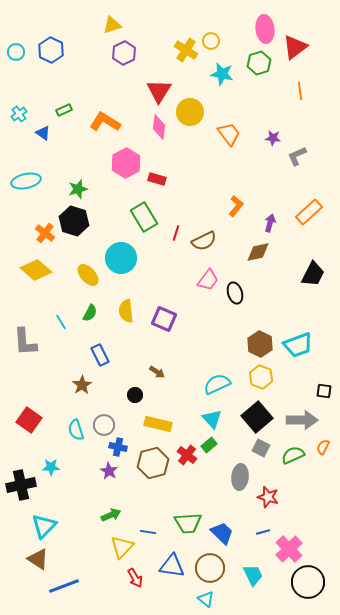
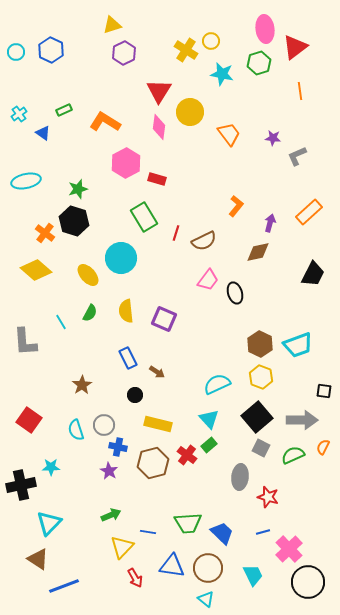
blue rectangle at (100, 355): moved 28 px right, 3 px down
cyan triangle at (212, 419): moved 3 px left
cyan triangle at (44, 526): moved 5 px right, 3 px up
brown circle at (210, 568): moved 2 px left
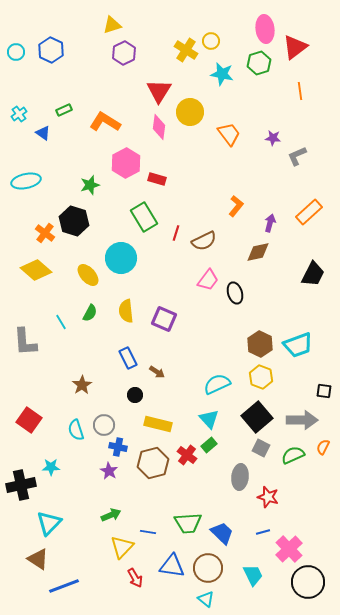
green star at (78, 189): moved 12 px right, 4 px up
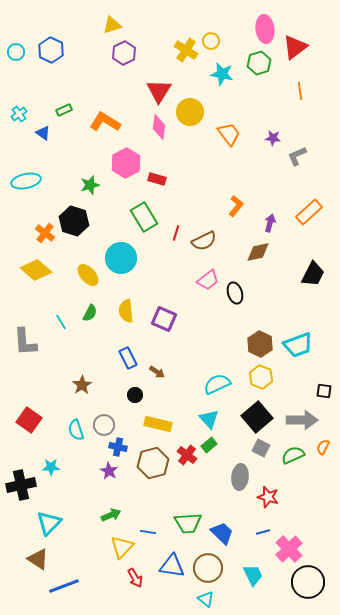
pink trapezoid at (208, 280): rotated 15 degrees clockwise
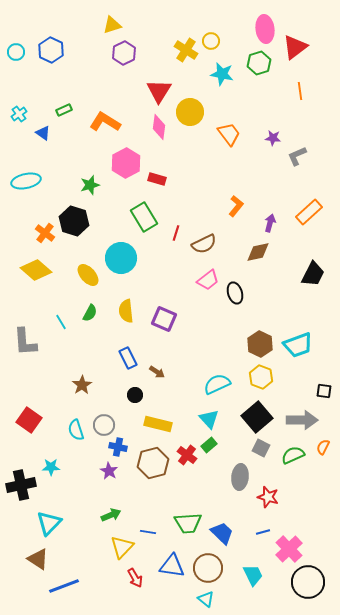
brown semicircle at (204, 241): moved 3 px down
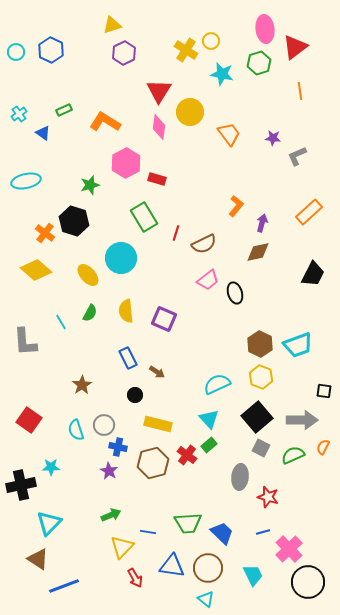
purple arrow at (270, 223): moved 8 px left
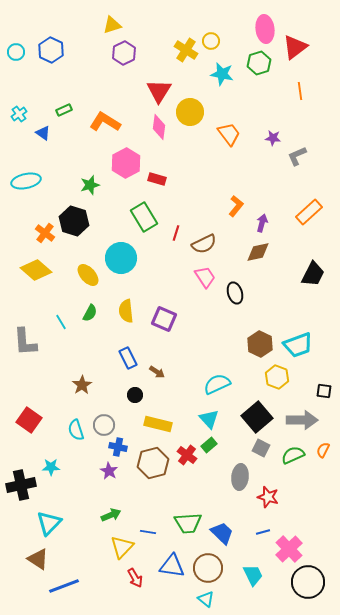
pink trapezoid at (208, 280): moved 3 px left, 3 px up; rotated 85 degrees counterclockwise
yellow hexagon at (261, 377): moved 16 px right
orange semicircle at (323, 447): moved 3 px down
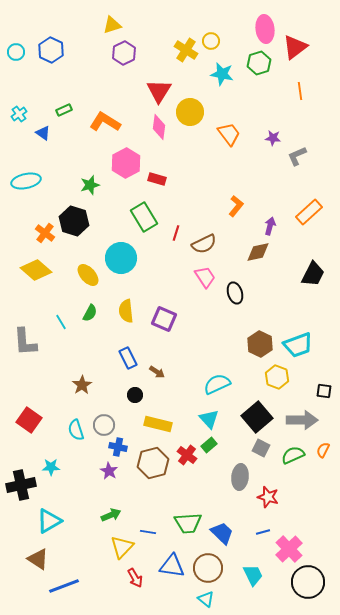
purple arrow at (262, 223): moved 8 px right, 3 px down
cyan triangle at (49, 523): moved 2 px up; rotated 16 degrees clockwise
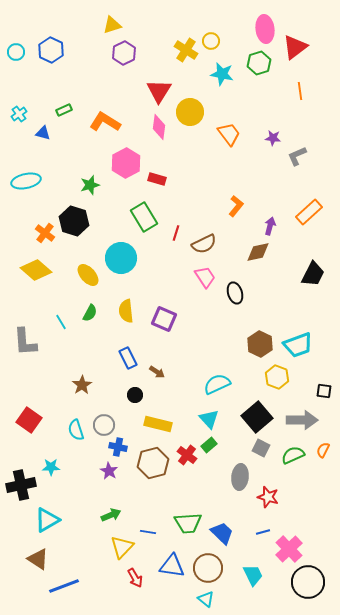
blue triangle at (43, 133): rotated 21 degrees counterclockwise
cyan triangle at (49, 521): moved 2 px left, 1 px up
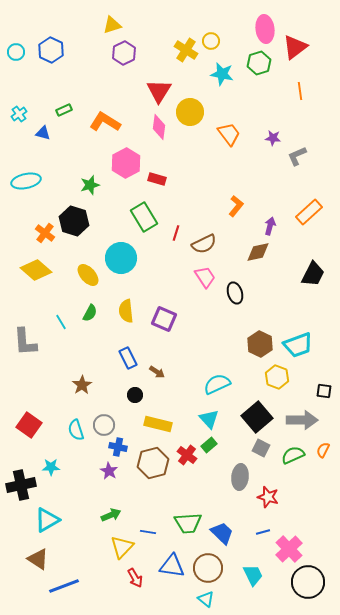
red square at (29, 420): moved 5 px down
